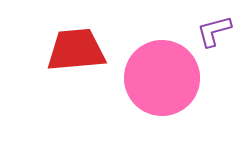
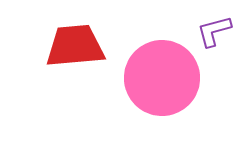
red trapezoid: moved 1 px left, 4 px up
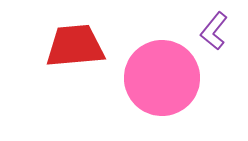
purple L-shape: rotated 36 degrees counterclockwise
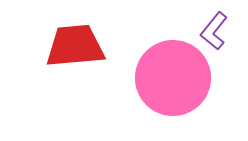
pink circle: moved 11 px right
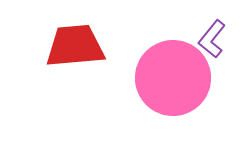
purple L-shape: moved 2 px left, 8 px down
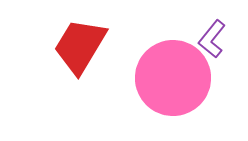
red trapezoid: moved 5 px right; rotated 54 degrees counterclockwise
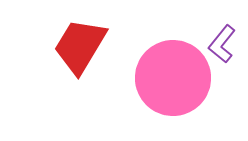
purple L-shape: moved 10 px right, 5 px down
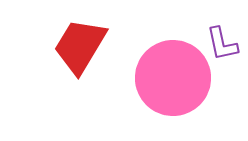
purple L-shape: rotated 51 degrees counterclockwise
